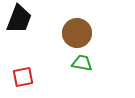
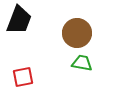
black trapezoid: moved 1 px down
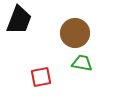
brown circle: moved 2 px left
red square: moved 18 px right
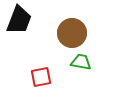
brown circle: moved 3 px left
green trapezoid: moved 1 px left, 1 px up
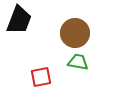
brown circle: moved 3 px right
green trapezoid: moved 3 px left
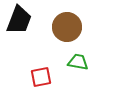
brown circle: moved 8 px left, 6 px up
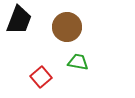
red square: rotated 30 degrees counterclockwise
